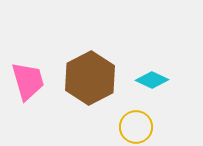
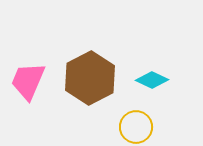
pink trapezoid: rotated 141 degrees counterclockwise
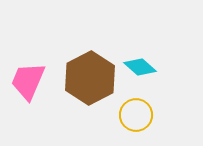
cyan diamond: moved 12 px left, 13 px up; rotated 16 degrees clockwise
yellow circle: moved 12 px up
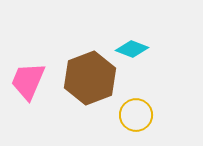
cyan diamond: moved 8 px left, 18 px up; rotated 20 degrees counterclockwise
brown hexagon: rotated 6 degrees clockwise
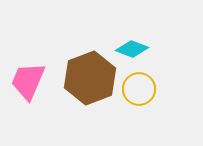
yellow circle: moved 3 px right, 26 px up
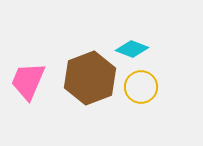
yellow circle: moved 2 px right, 2 px up
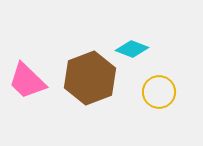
pink trapezoid: moved 1 px left; rotated 69 degrees counterclockwise
yellow circle: moved 18 px right, 5 px down
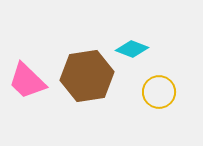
brown hexagon: moved 3 px left, 2 px up; rotated 12 degrees clockwise
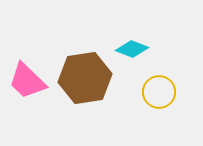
brown hexagon: moved 2 px left, 2 px down
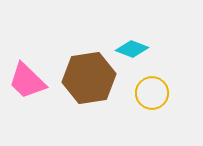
brown hexagon: moved 4 px right
yellow circle: moved 7 px left, 1 px down
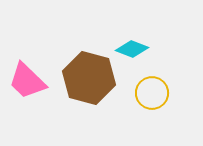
brown hexagon: rotated 24 degrees clockwise
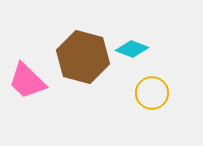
brown hexagon: moved 6 px left, 21 px up
